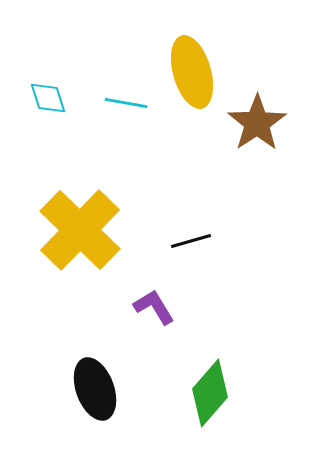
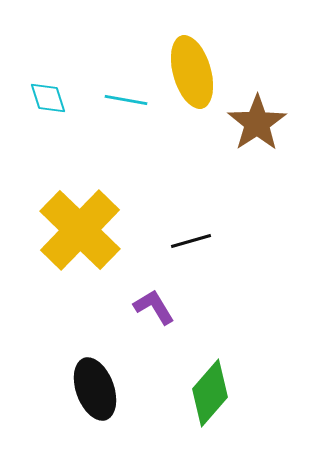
cyan line: moved 3 px up
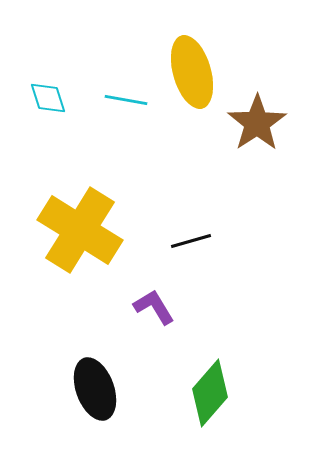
yellow cross: rotated 12 degrees counterclockwise
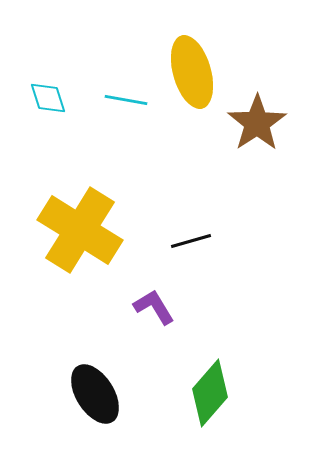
black ellipse: moved 5 px down; rotated 12 degrees counterclockwise
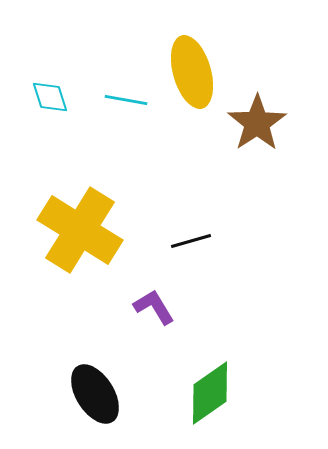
cyan diamond: moved 2 px right, 1 px up
green diamond: rotated 14 degrees clockwise
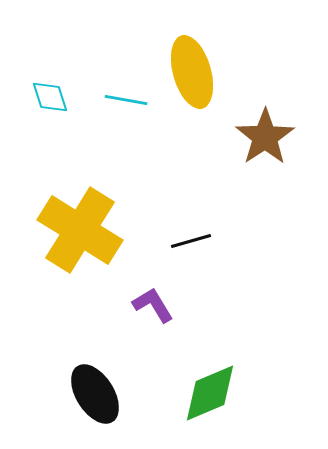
brown star: moved 8 px right, 14 px down
purple L-shape: moved 1 px left, 2 px up
green diamond: rotated 12 degrees clockwise
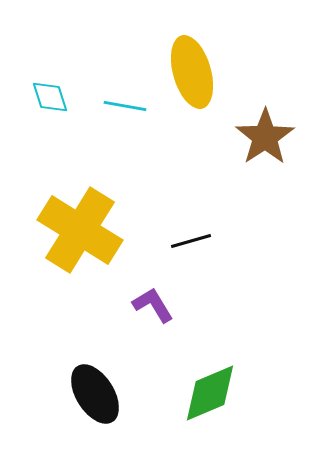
cyan line: moved 1 px left, 6 px down
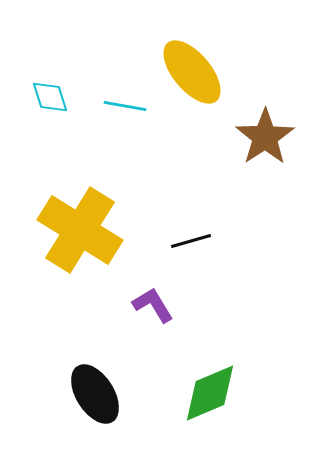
yellow ellipse: rotated 24 degrees counterclockwise
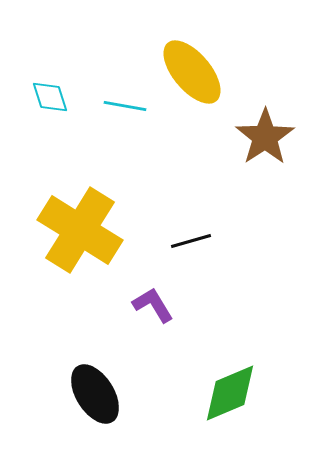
green diamond: moved 20 px right
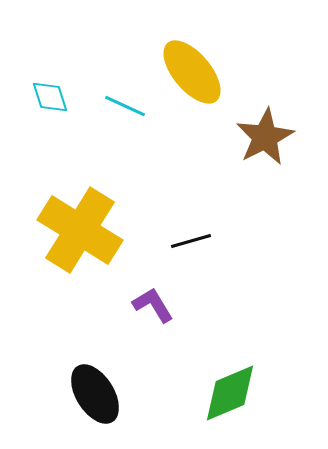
cyan line: rotated 15 degrees clockwise
brown star: rotated 6 degrees clockwise
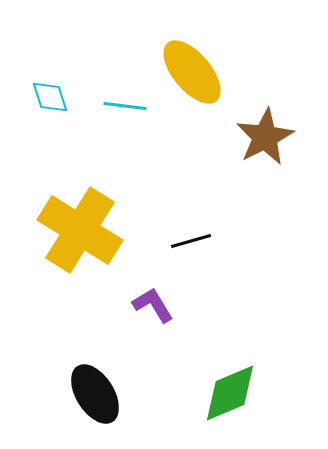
cyan line: rotated 18 degrees counterclockwise
